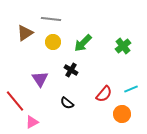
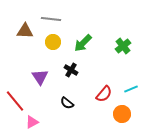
brown triangle: moved 2 px up; rotated 36 degrees clockwise
purple triangle: moved 2 px up
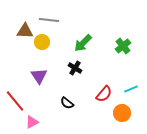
gray line: moved 2 px left, 1 px down
yellow circle: moved 11 px left
black cross: moved 4 px right, 2 px up
purple triangle: moved 1 px left, 1 px up
orange circle: moved 1 px up
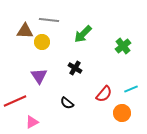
green arrow: moved 9 px up
red line: rotated 75 degrees counterclockwise
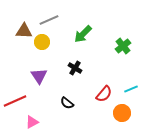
gray line: rotated 30 degrees counterclockwise
brown triangle: moved 1 px left
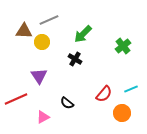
black cross: moved 9 px up
red line: moved 1 px right, 2 px up
pink triangle: moved 11 px right, 5 px up
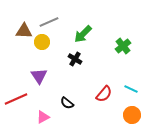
gray line: moved 2 px down
cyan line: rotated 48 degrees clockwise
orange circle: moved 10 px right, 2 px down
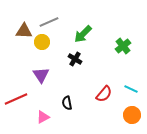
purple triangle: moved 2 px right, 1 px up
black semicircle: rotated 40 degrees clockwise
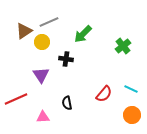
brown triangle: rotated 36 degrees counterclockwise
black cross: moved 9 px left; rotated 24 degrees counterclockwise
pink triangle: rotated 24 degrees clockwise
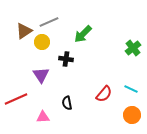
green cross: moved 10 px right, 2 px down
